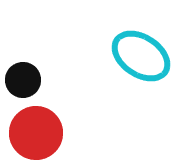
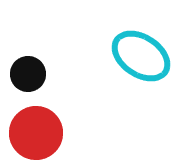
black circle: moved 5 px right, 6 px up
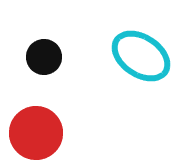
black circle: moved 16 px right, 17 px up
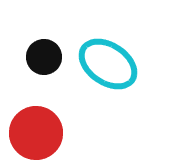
cyan ellipse: moved 33 px left, 8 px down
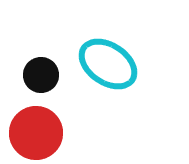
black circle: moved 3 px left, 18 px down
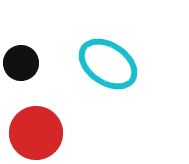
black circle: moved 20 px left, 12 px up
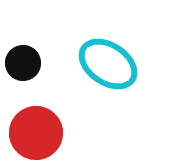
black circle: moved 2 px right
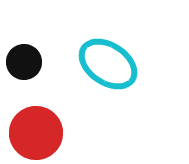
black circle: moved 1 px right, 1 px up
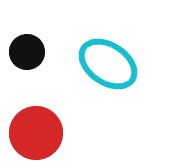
black circle: moved 3 px right, 10 px up
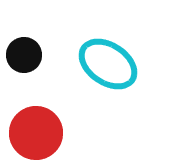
black circle: moved 3 px left, 3 px down
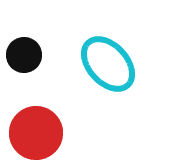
cyan ellipse: rotated 14 degrees clockwise
